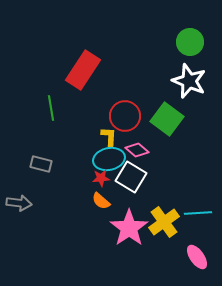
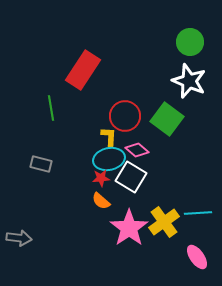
gray arrow: moved 35 px down
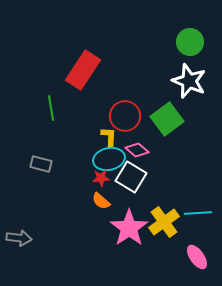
green square: rotated 16 degrees clockwise
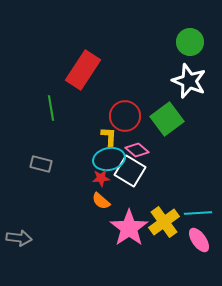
white square: moved 1 px left, 6 px up
pink ellipse: moved 2 px right, 17 px up
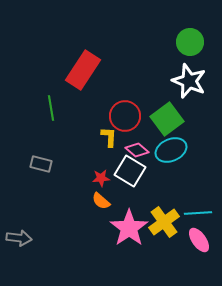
cyan ellipse: moved 62 px right, 9 px up; rotated 12 degrees counterclockwise
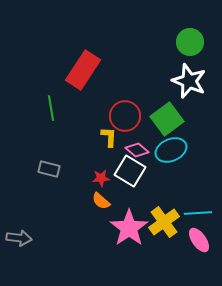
gray rectangle: moved 8 px right, 5 px down
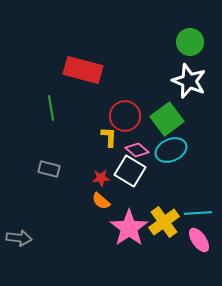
red rectangle: rotated 72 degrees clockwise
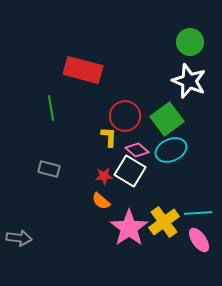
red star: moved 3 px right, 2 px up
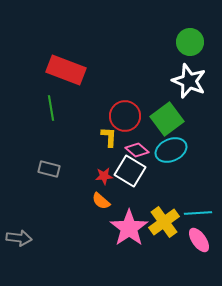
red rectangle: moved 17 px left; rotated 6 degrees clockwise
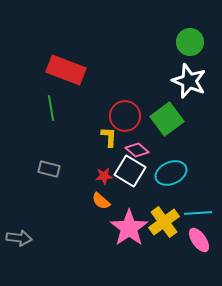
cyan ellipse: moved 23 px down
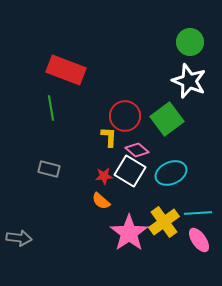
pink star: moved 5 px down
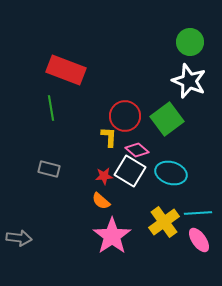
cyan ellipse: rotated 40 degrees clockwise
pink star: moved 17 px left, 3 px down
